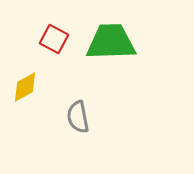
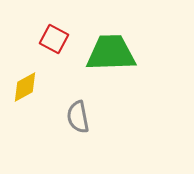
green trapezoid: moved 11 px down
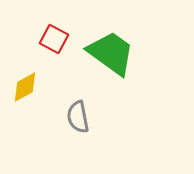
green trapezoid: rotated 38 degrees clockwise
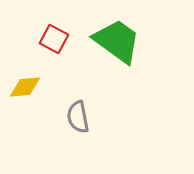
green trapezoid: moved 6 px right, 12 px up
yellow diamond: rotated 24 degrees clockwise
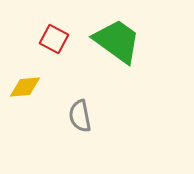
gray semicircle: moved 2 px right, 1 px up
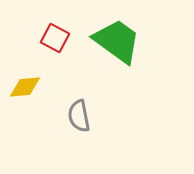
red square: moved 1 px right, 1 px up
gray semicircle: moved 1 px left
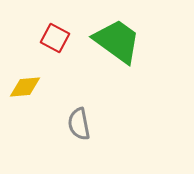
gray semicircle: moved 8 px down
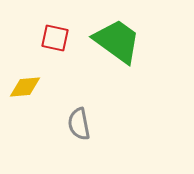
red square: rotated 16 degrees counterclockwise
